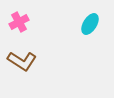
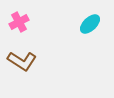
cyan ellipse: rotated 15 degrees clockwise
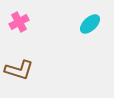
brown L-shape: moved 3 px left, 9 px down; rotated 16 degrees counterclockwise
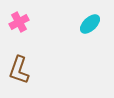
brown L-shape: rotated 92 degrees clockwise
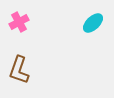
cyan ellipse: moved 3 px right, 1 px up
